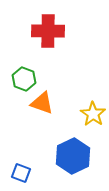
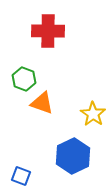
blue square: moved 3 px down
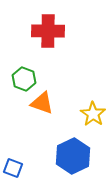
blue square: moved 8 px left, 8 px up
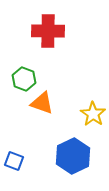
blue square: moved 1 px right, 7 px up
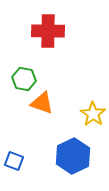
green hexagon: rotated 10 degrees counterclockwise
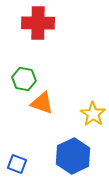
red cross: moved 10 px left, 8 px up
blue square: moved 3 px right, 3 px down
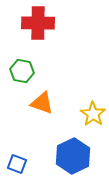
green hexagon: moved 2 px left, 8 px up
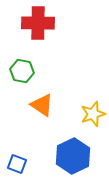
orange triangle: moved 2 px down; rotated 15 degrees clockwise
yellow star: rotated 20 degrees clockwise
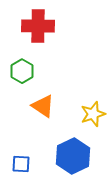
red cross: moved 3 px down
green hexagon: rotated 20 degrees clockwise
orange triangle: moved 1 px right, 1 px down
blue square: moved 4 px right; rotated 18 degrees counterclockwise
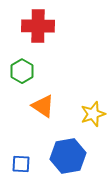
blue hexagon: moved 5 px left; rotated 16 degrees clockwise
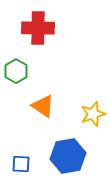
red cross: moved 2 px down
green hexagon: moved 6 px left
